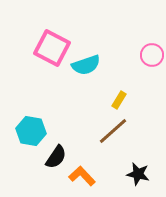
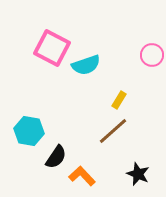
cyan hexagon: moved 2 px left
black star: rotated 10 degrees clockwise
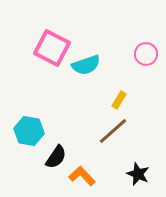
pink circle: moved 6 px left, 1 px up
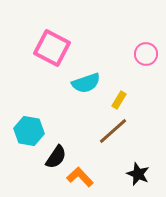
cyan semicircle: moved 18 px down
orange L-shape: moved 2 px left, 1 px down
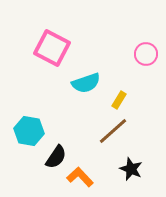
black star: moved 7 px left, 5 px up
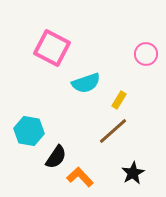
black star: moved 2 px right, 4 px down; rotated 20 degrees clockwise
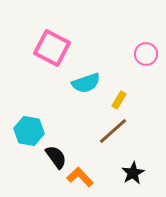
black semicircle: rotated 70 degrees counterclockwise
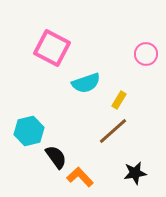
cyan hexagon: rotated 24 degrees counterclockwise
black star: moved 2 px right; rotated 20 degrees clockwise
